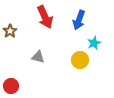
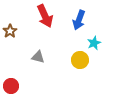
red arrow: moved 1 px up
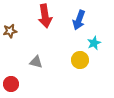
red arrow: rotated 15 degrees clockwise
brown star: rotated 24 degrees clockwise
gray triangle: moved 2 px left, 5 px down
red circle: moved 2 px up
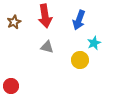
brown star: moved 4 px right, 9 px up; rotated 16 degrees counterclockwise
gray triangle: moved 11 px right, 15 px up
red circle: moved 2 px down
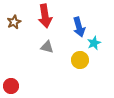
blue arrow: moved 7 px down; rotated 36 degrees counterclockwise
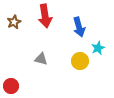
cyan star: moved 4 px right, 5 px down
gray triangle: moved 6 px left, 12 px down
yellow circle: moved 1 px down
